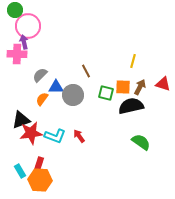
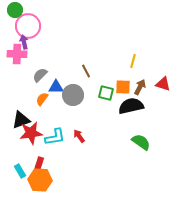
cyan L-shape: moved 1 px down; rotated 30 degrees counterclockwise
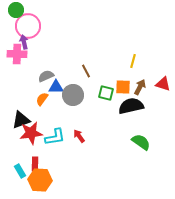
green circle: moved 1 px right
gray semicircle: moved 6 px right, 1 px down; rotated 21 degrees clockwise
red rectangle: moved 4 px left; rotated 16 degrees counterclockwise
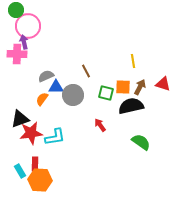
yellow line: rotated 24 degrees counterclockwise
black triangle: moved 1 px left, 1 px up
red arrow: moved 21 px right, 11 px up
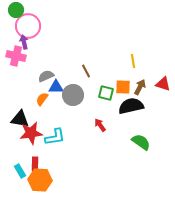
pink cross: moved 1 px left, 2 px down; rotated 12 degrees clockwise
black triangle: rotated 30 degrees clockwise
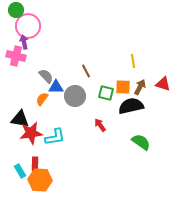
gray semicircle: rotated 70 degrees clockwise
gray circle: moved 2 px right, 1 px down
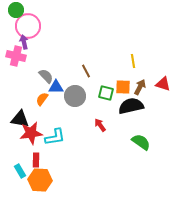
red rectangle: moved 1 px right, 4 px up
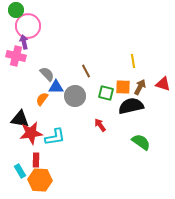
gray semicircle: moved 1 px right, 2 px up
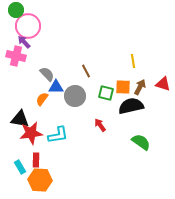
purple arrow: rotated 32 degrees counterclockwise
cyan L-shape: moved 3 px right, 2 px up
cyan rectangle: moved 4 px up
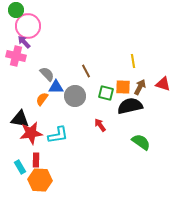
black semicircle: moved 1 px left
